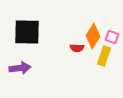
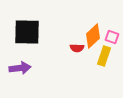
orange diamond: rotated 15 degrees clockwise
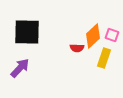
pink square: moved 2 px up
yellow rectangle: moved 2 px down
purple arrow: rotated 40 degrees counterclockwise
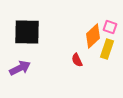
pink square: moved 2 px left, 8 px up
red semicircle: moved 12 px down; rotated 64 degrees clockwise
yellow rectangle: moved 3 px right, 9 px up
purple arrow: rotated 20 degrees clockwise
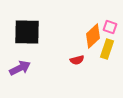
red semicircle: rotated 80 degrees counterclockwise
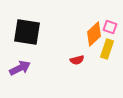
black square: rotated 8 degrees clockwise
orange diamond: moved 1 px right, 2 px up
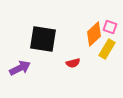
black square: moved 16 px right, 7 px down
yellow rectangle: rotated 12 degrees clockwise
red semicircle: moved 4 px left, 3 px down
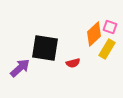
black square: moved 2 px right, 9 px down
purple arrow: rotated 15 degrees counterclockwise
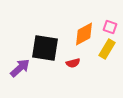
orange diamond: moved 10 px left; rotated 15 degrees clockwise
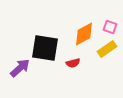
yellow rectangle: rotated 24 degrees clockwise
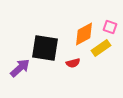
yellow rectangle: moved 6 px left, 1 px up
